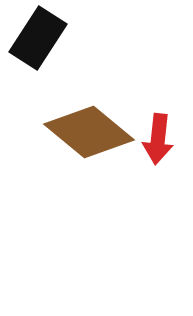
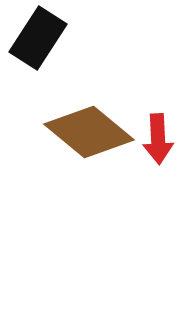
red arrow: rotated 9 degrees counterclockwise
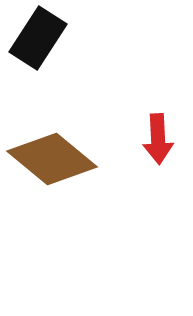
brown diamond: moved 37 px left, 27 px down
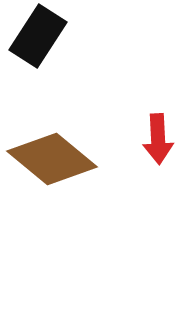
black rectangle: moved 2 px up
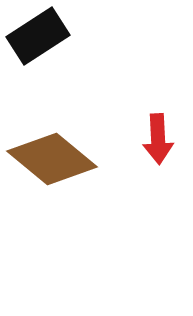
black rectangle: rotated 24 degrees clockwise
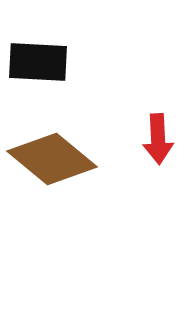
black rectangle: moved 26 px down; rotated 36 degrees clockwise
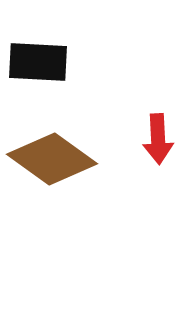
brown diamond: rotated 4 degrees counterclockwise
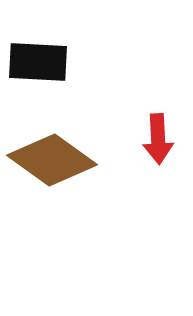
brown diamond: moved 1 px down
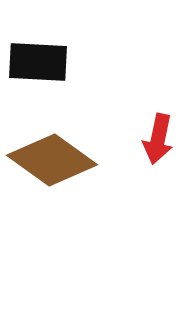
red arrow: rotated 15 degrees clockwise
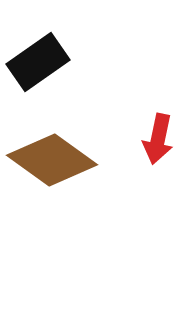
black rectangle: rotated 38 degrees counterclockwise
